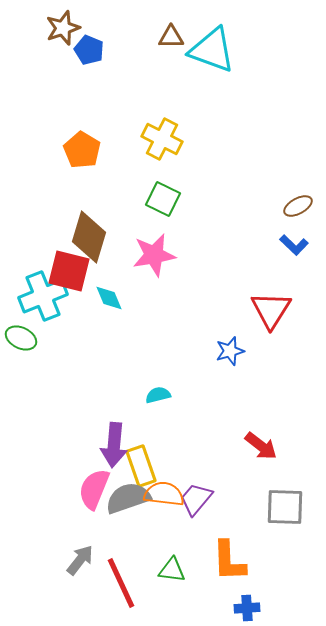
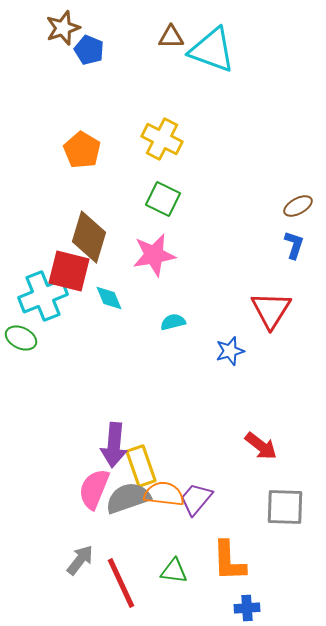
blue L-shape: rotated 116 degrees counterclockwise
cyan semicircle: moved 15 px right, 73 px up
green triangle: moved 2 px right, 1 px down
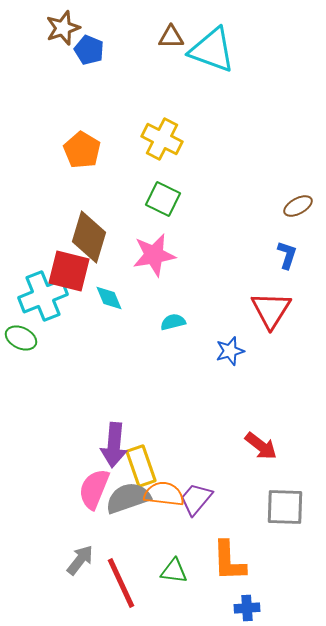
blue L-shape: moved 7 px left, 10 px down
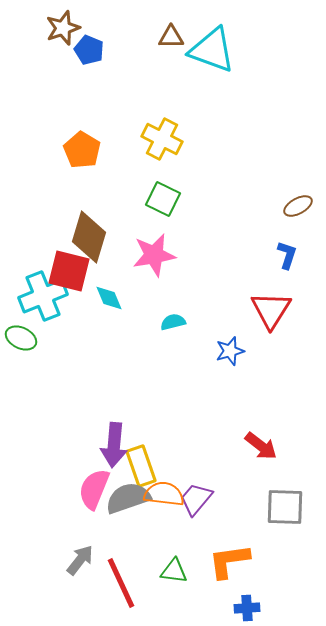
orange L-shape: rotated 84 degrees clockwise
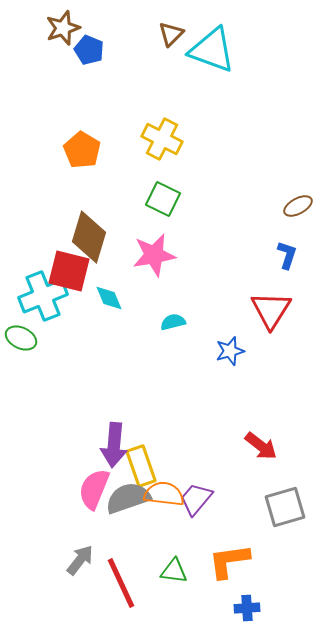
brown triangle: moved 3 px up; rotated 44 degrees counterclockwise
gray square: rotated 18 degrees counterclockwise
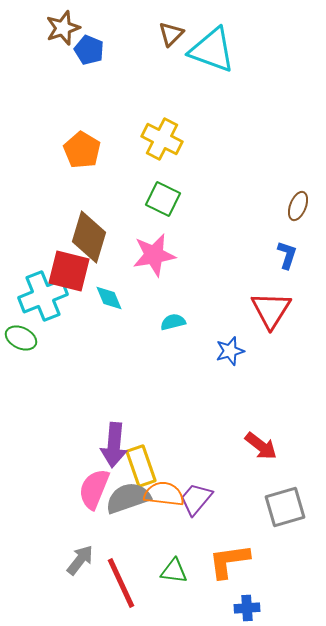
brown ellipse: rotated 40 degrees counterclockwise
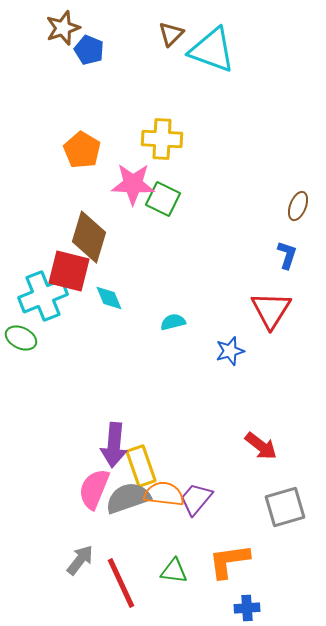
yellow cross: rotated 24 degrees counterclockwise
pink star: moved 21 px left, 71 px up; rotated 12 degrees clockwise
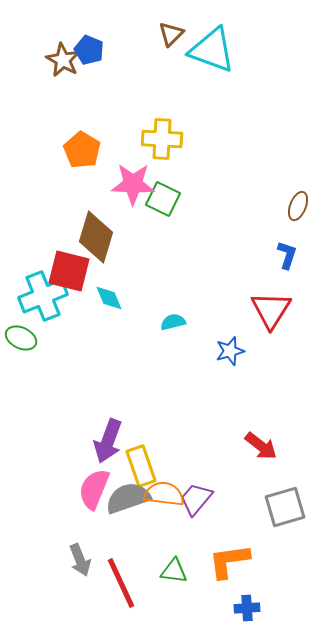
brown star: moved 32 px down; rotated 24 degrees counterclockwise
brown diamond: moved 7 px right
purple arrow: moved 6 px left, 4 px up; rotated 15 degrees clockwise
gray arrow: rotated 120 degrees clockwise
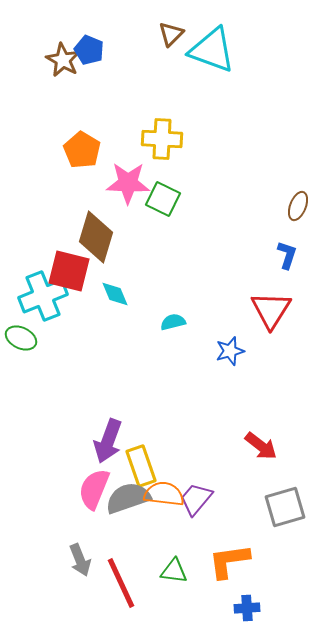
pink star: moved 5 px left, 1 px up
cyan diamond: moved 6 px right, 4 px up
